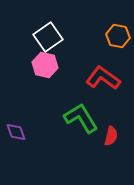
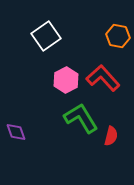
white square: moved 2 px left, 1 px up
pink hexagon: moved 21 px right, 15 px down; rotated 20 degrees clockwise
red L-shape: rotated 12 degrees clockwise
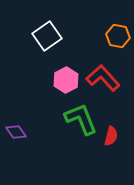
white square: moved 1 px right
green L-shape: moved 1 px down; rotated 9 degrees clockwise
purple diamond: rotated 15 degrees counterclockwise
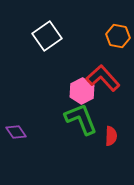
pink hexagon: moved 16 px right, 11 px down
red semicircle: rotated 12 degrees counterclockwise
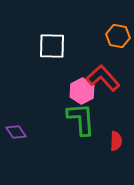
white square: moved 5 px right, 10 px down; rotated 36 degrees clockwise
green L-shape: rotated 18 degrees clockwise
red semicircle: moved 5 px right, 5 px down
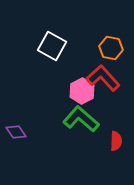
orange hexagon: moved 7 px left, 12 px down
white square: rotated 28 degrees clockwise
green L-shape: rotated 45 degrees counterclockwise
